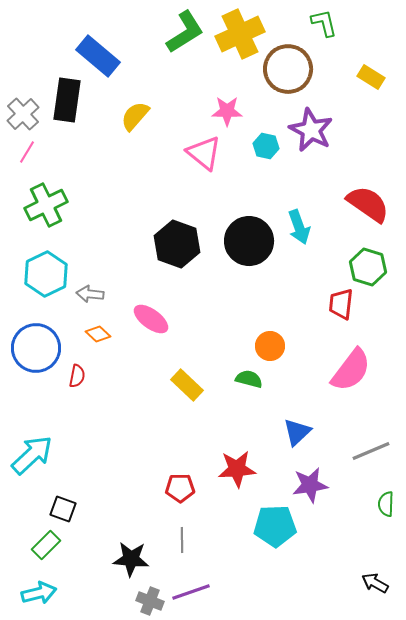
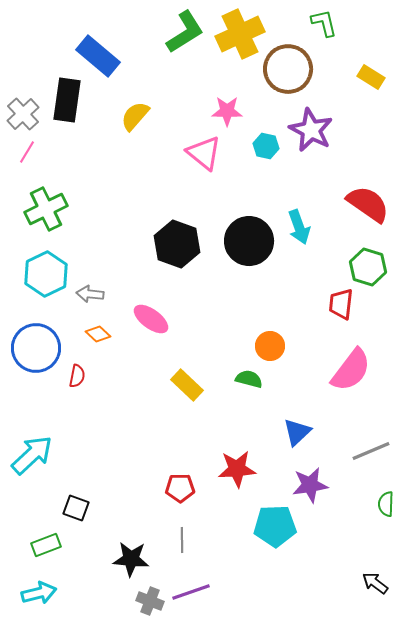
green cross at (46, 205): moved 4 px down
black square at (63, 509): moved 13 px right, 1 px up
green rectangle at (46, 545): rotated 24 degrees clockwise
black arrow at (375, 583): rotated 8 degrees clockwise
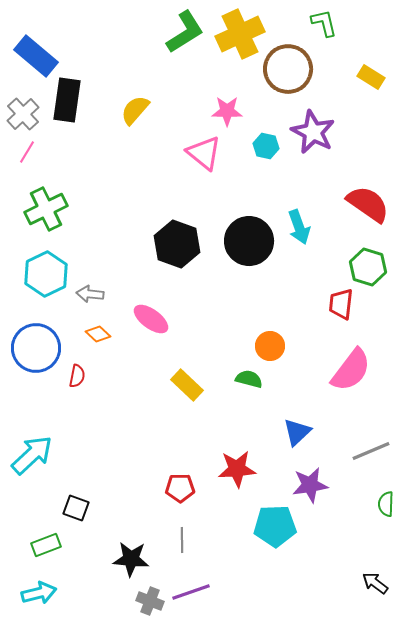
blue rectangle at (98, 56): moved 62 px left
yellow semicircle at (135, 116): moved 6 px up
purple star at (311, 130): moved 2 px right, 2 px down
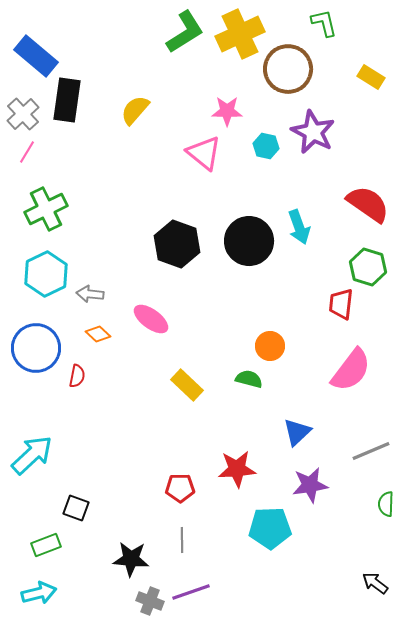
cyan pentagon at (275, 526): moved 5 px left, 2 px down
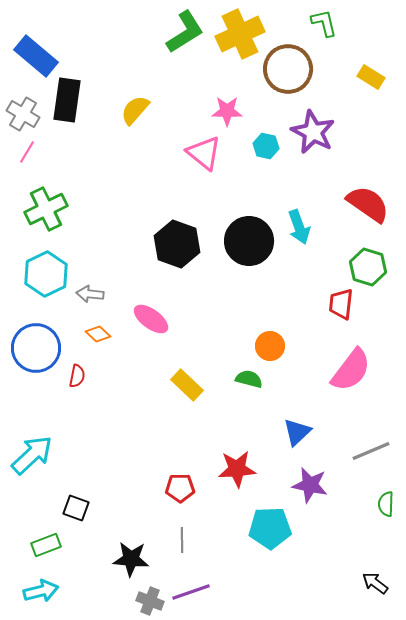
gray cross at (23, 114): rotated 16 degrees counterclockwise
purple star at (310, 485): rotated 21 degrees clockwise
cyan arrow at (39, 593): moved 2 px right, 2 px up
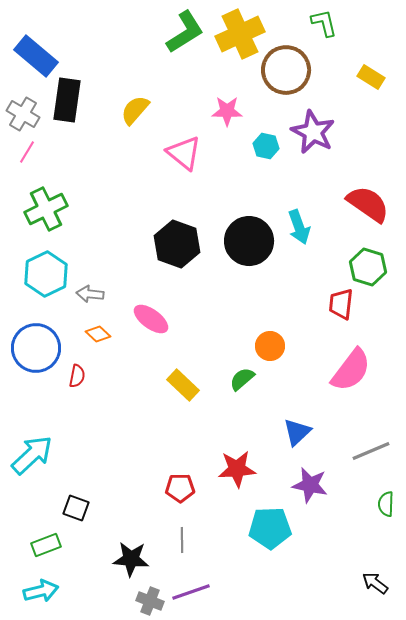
brown circle at (288, 69): moved 2 px left, 1 px down
pink triangle at (204, 153): moved 20 px left
green semicircle at (249, 379): moved 7 px left; rotated 56 degrees counterclockwise
yellow rectangle at (187, 385): moved 4 px left
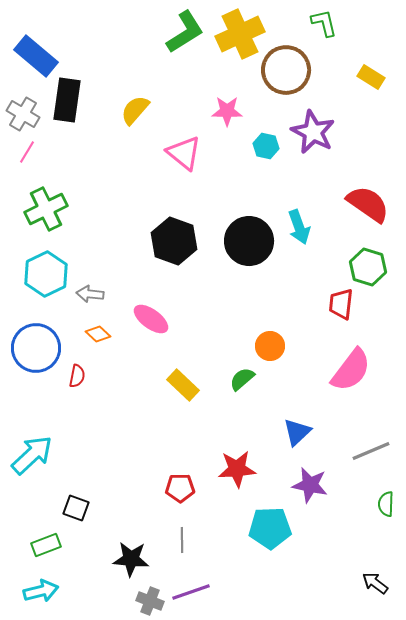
black hexagon at (177, 244): moved 3 px left, 3 px up
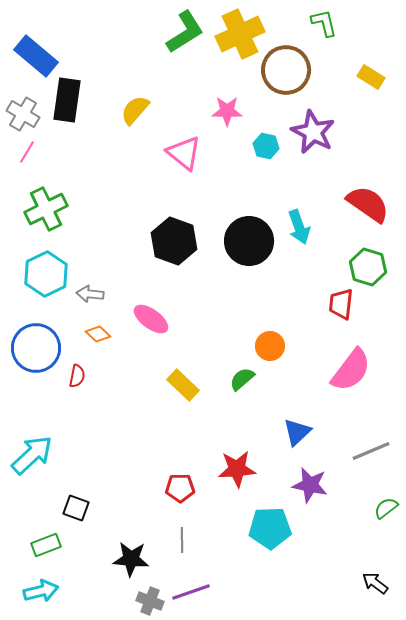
green semicircle at (386, 504): moved 4 px down; rotated 50 degrees clockwise
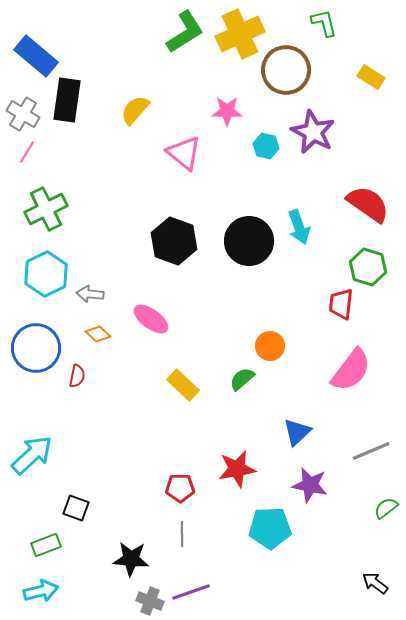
red star at (237, 469): rotated 6 degrees counterclockwise
gray line at (182, 540): moved 6 px up
